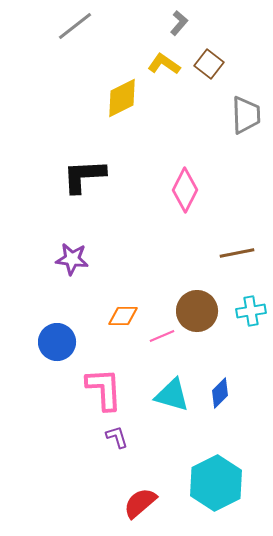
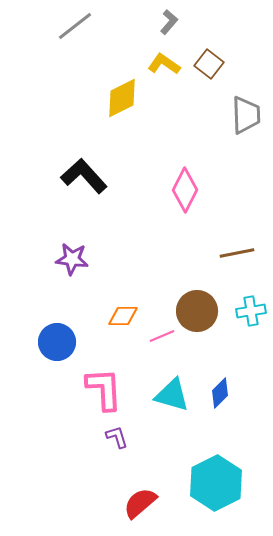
gray L-shape: moved 10 px left, 1 px up
black L-shape: rotated 51 degrees clockwise
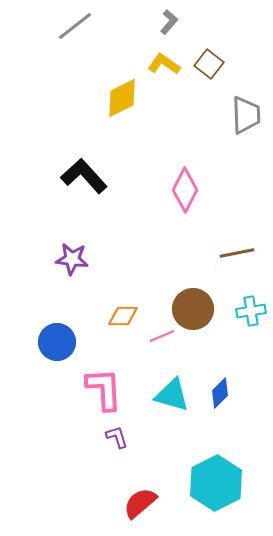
brown circle: moved 4 px left, 2 px up
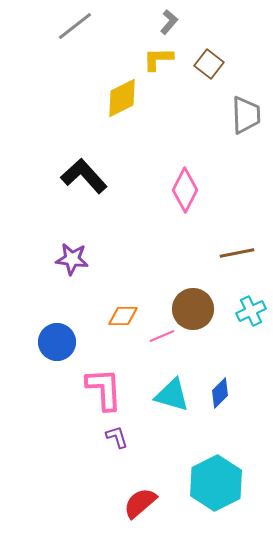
yellow L-shape: moved 6 px left, 5 px up; rotated 36 degrees counterclockwise
cyan cross: rotated 16 degrees counterclockwise
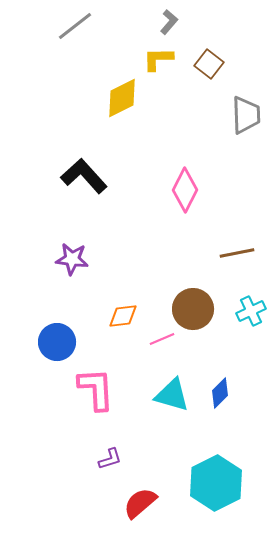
orange diamond: rotated 8 degrees counterclockwise
pink line: moved 3 px down
pink L-shape: moved 8 px left
purple L-shape: moved 7 px left, 22 px down; rotated 90 degrees clockwise
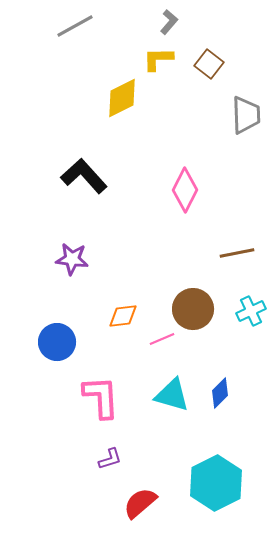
gray line: rotated 9 degrees clockwise
pink L-shape: moved 5 px right, 8 px down
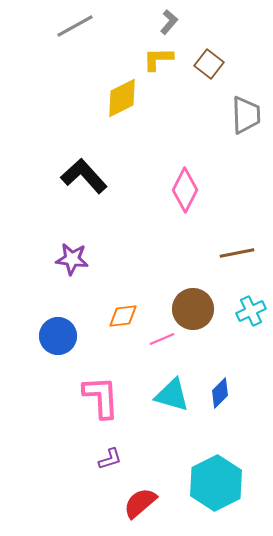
blue circle: moved 1 px right, 6 px up
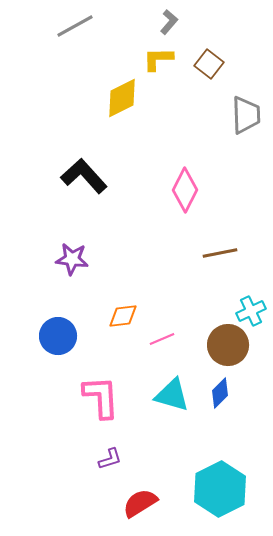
brown line: moved 17 px left
brown circle: moved 35 px right, 36 px down
cyan hexagon: moved 4 px right, 6 px down
red semicircle: rotated 9 degrees clockwise
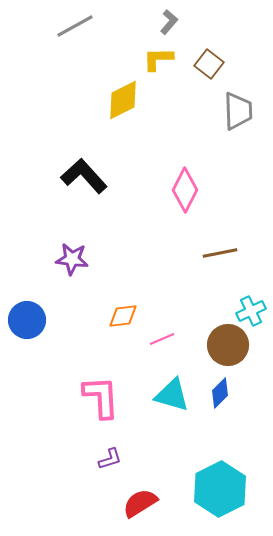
yellow diamond: moved 1 px right, 2 px down
gray trapezoid: moved 8 px left, 4 px up
blue circle: moved 31 px left, 16 px up
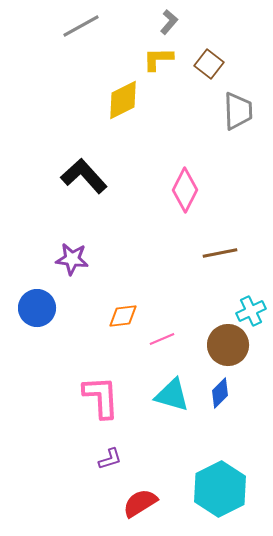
gray line: moved 6 px right
blue circle: moved 10 px right, 12 px up
